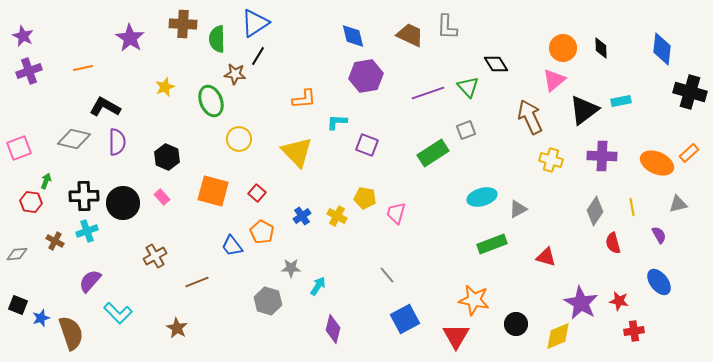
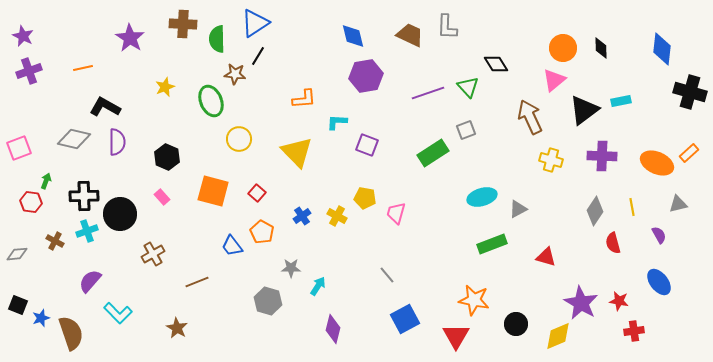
black circle at (123, 203): moved 3 px left, 11 px down
brown cross at (155, 256): moved 2 px left, 2 px up
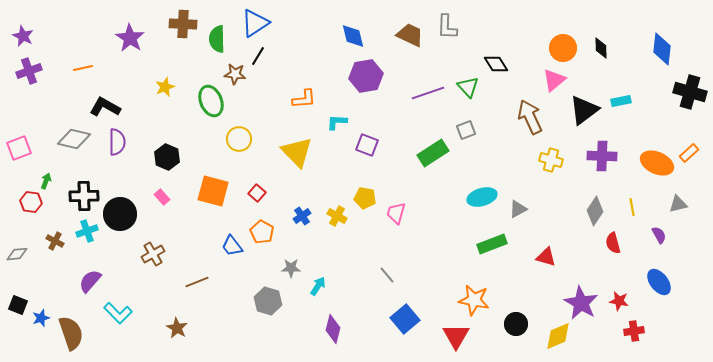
blue square at (405, 319): rotated 12 degrees counterclockwise
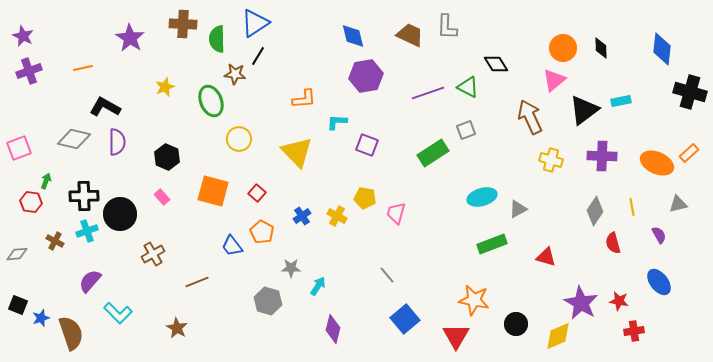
green triangle at (468, 87): rotated 20 degrees counterclockwise
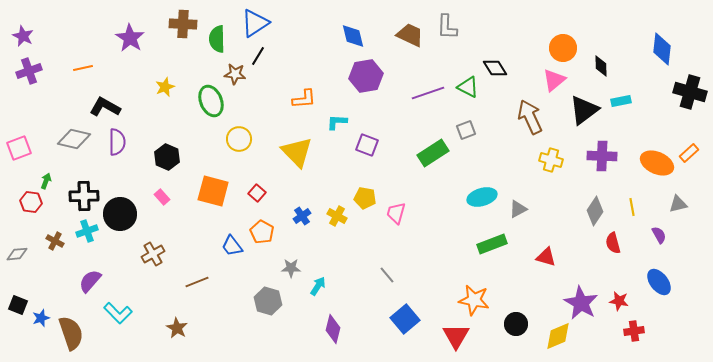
black diamond at (601, 48): moved 18 px down
black diamond at (496, 64): moved 1 px left, 4 px down
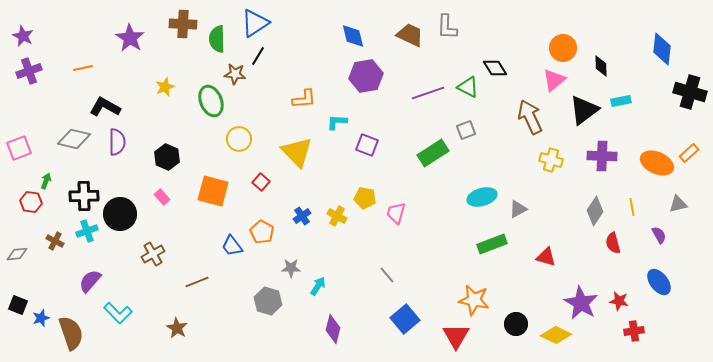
red square at (257, 193): moved 4 px right, 11 px up
yellow diamond at (558, 336): moved 2 px left, 1 px up; rotated 48 degrees clockwise
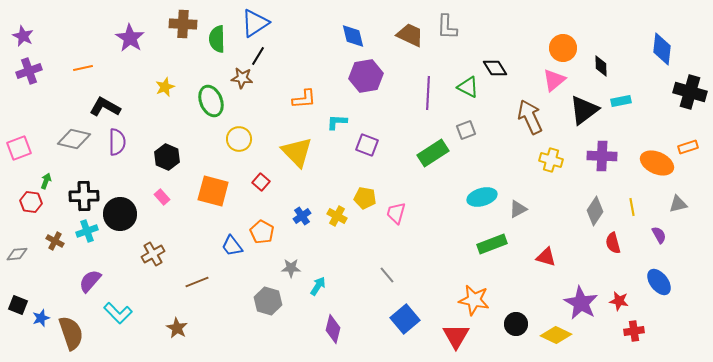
brown star at (235, 74): moved 7 px right, 4 px down
purple line at (428, 93): rotated 68 degrees counterclockwise
orange rectangle at (689, 153): moved 1 px left, 6 px up; rotated 24 degrees clockwise
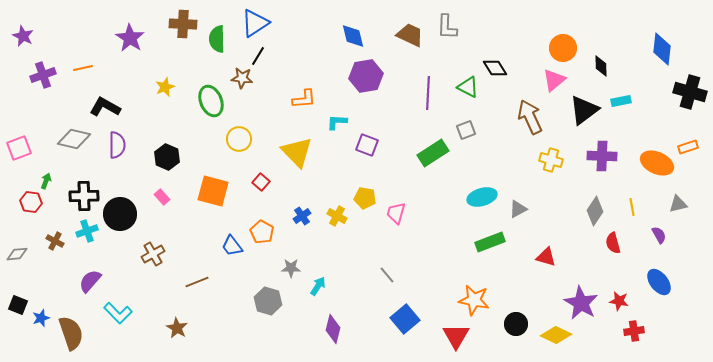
purple cross at (29, 71): moved 14 px right, 4 px down
purple semicircle at (117, 142): moved 3 px down
green rectangle at (492, 244): moved 2 px left, 2 px up
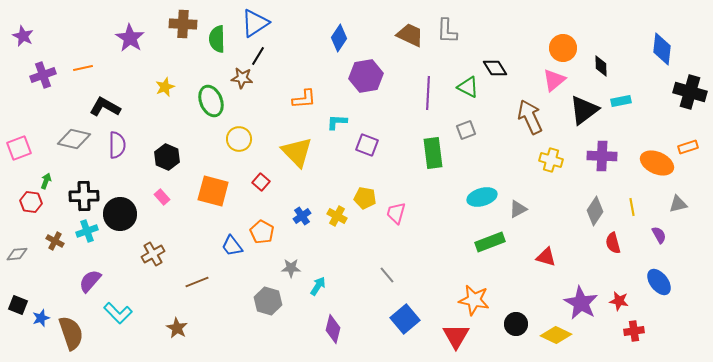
gray L-shape at (447, 27): moved 4 px down
blue diamond at (353, 36): moved 14 px left, 2 px down; rotated 48 degrees clockwise
green rectangle at (433, 153): rotated 64 degrees counterclockwise
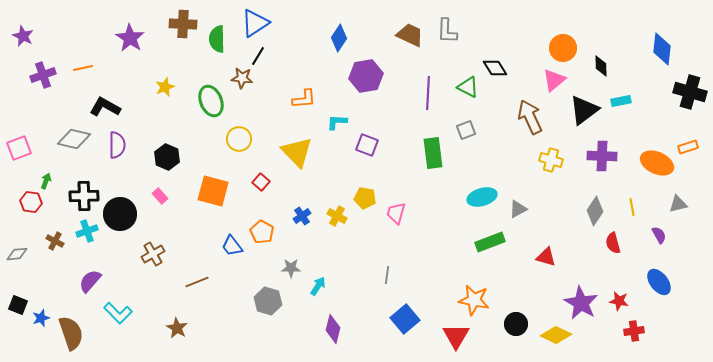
pink rectangle at (162, 197): moved 2 px left, 1 px up
gray line at (387, 275): rotated 48 degrees clockwise
